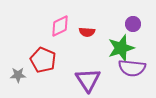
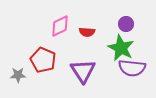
purple circle: moved 7 px left
green star: rotated 28 degrees counterclockwise
purple triangle: moved 5 px left, 9 px up
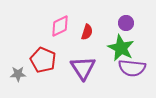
purple circle: moved 1 px up
red semicircle: rotated 77 degrees counterclockwise
purple triangle: moved 3 px up
gray star: moved 1 px up
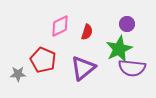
purple circle: moved 1 px right, 1 px down
green star: moved 2 px left, 1 px down; rotated 20 degrees clockwise
purple triangle: rotated 24 degrees clockwise
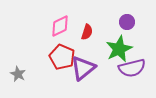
purple circle: moved 2 px up
red pentagon: moved 19 px right, 3 px up
purple semicircle: rotated 20 degrees counterclockwise
gray star: rotated 28 degrees clockwise
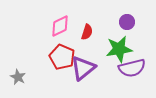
green star: rotated 16 degrees clockwise
gray star: moved 3 px down
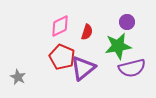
green star: moved 1 px left, 3 px up
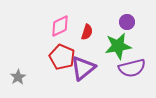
gray star: rotated 14 degrees clockwise
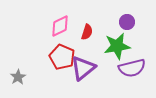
green star: moved 1 px left
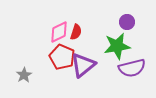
pink diamond: moved 1 px left, 6 px down
red semicircle: moved 11 px left
purple triangle: moved 3 px up
gray star: moved 6 px right, 2 px up
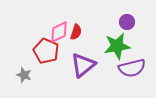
red pentagon: moved 16 px left, 6 px up
gray star: rotated 21 degrees counterclockwise
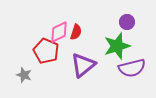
green star: rotated 8 degrees counterclockwise
